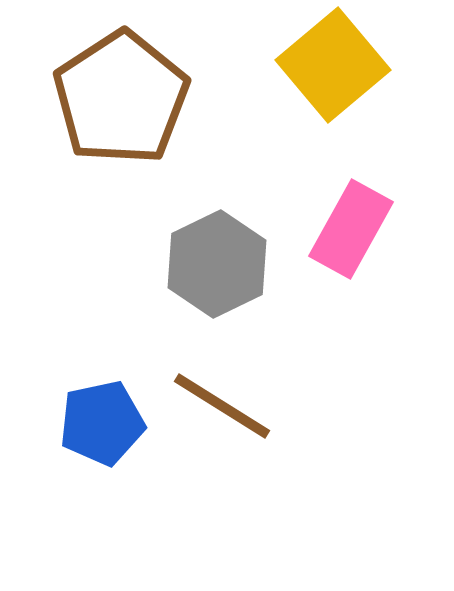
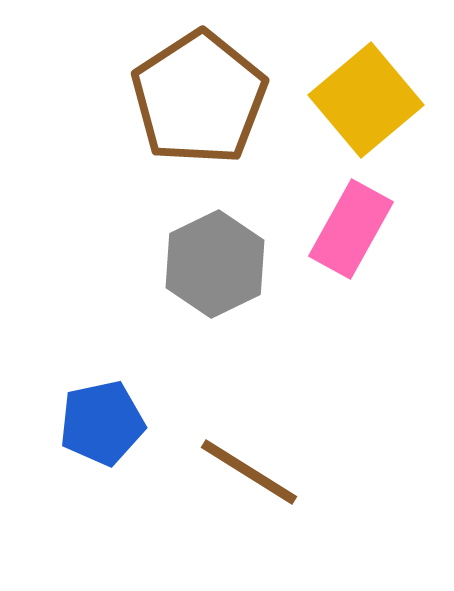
yellow square: moved 33 px right, 35 px down
brown pentagon: moved 78 px right
gray hexagon: moved 2 px left
brown line: moved 27 px right, 66 px down
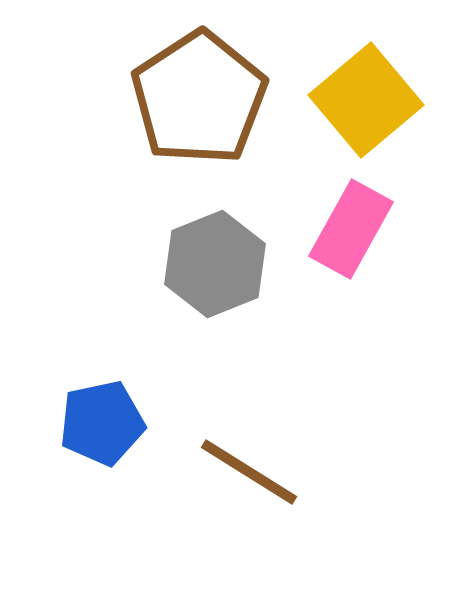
gray hexagon: rotated 4 degrees clockwise
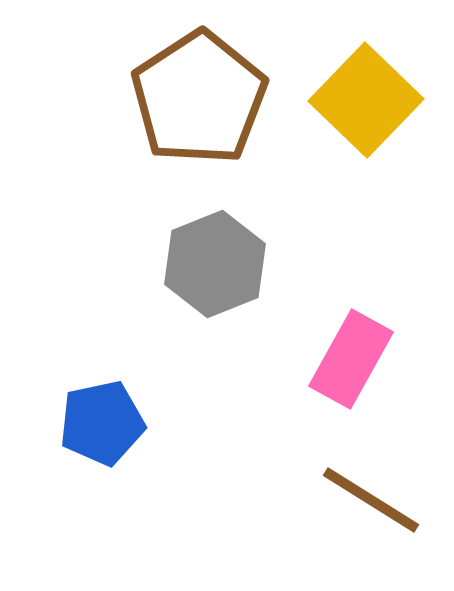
yellow square: rotated 6 degrees counterclockwise
pink rectangle: moved 130 px down
brown line: moved 122 px right, 28 px down
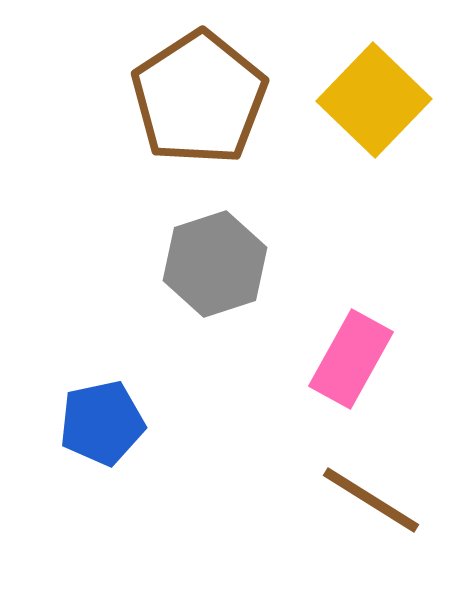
yellow square: moved 8 px right
gray hexagon: rotated 4 degrees clockwise
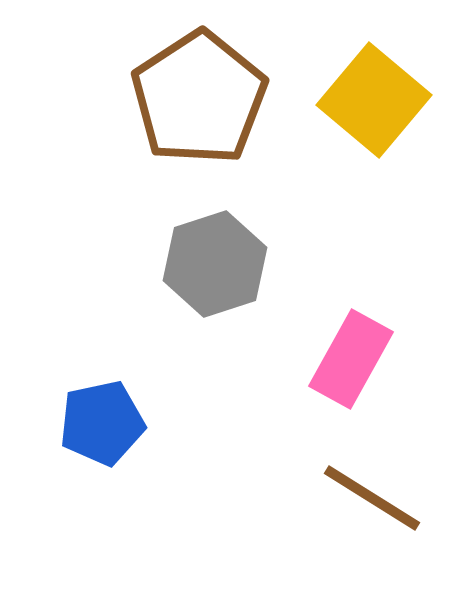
yellow square: rotated 4 degrees counterclockwise
brown line: moved 1 px right, 2 px up
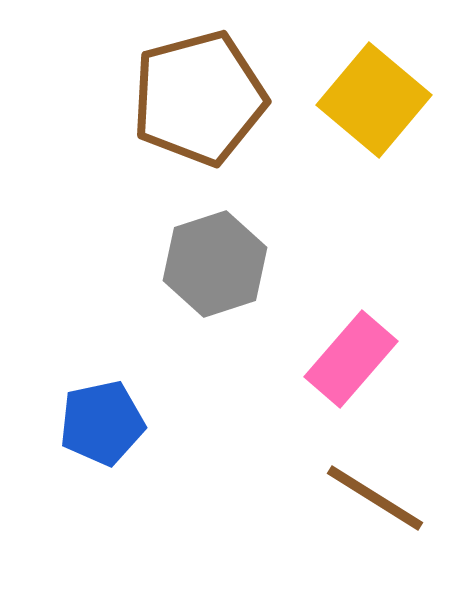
brown pentagon: rotated 18 degrees clockwise
pink rectangle: rotated 12 degrees clockwise
brown line: moved 3 px right
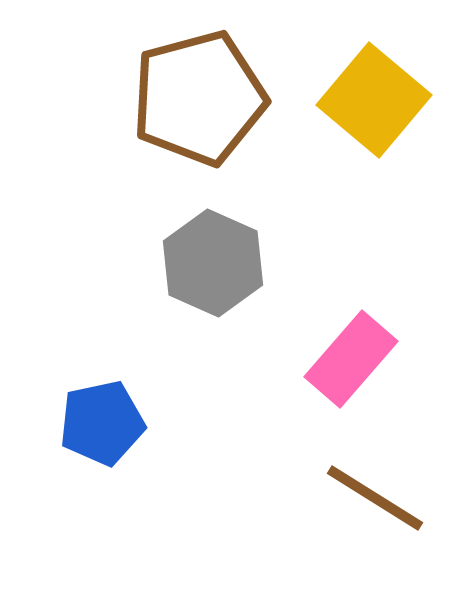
gray hexagon: moved 2 px left, 1 px up; rotated 18 degrees counterclockwise
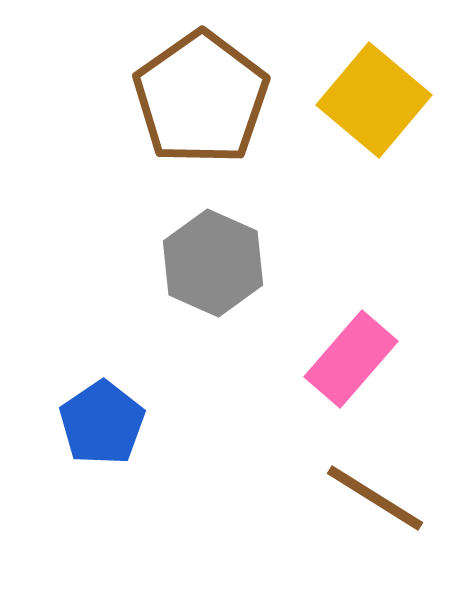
brown pentagon: moved 2 px right; rotated 20 degrees counterclockwise
blue pentagon: rotated 22 degrees counterclockwise
